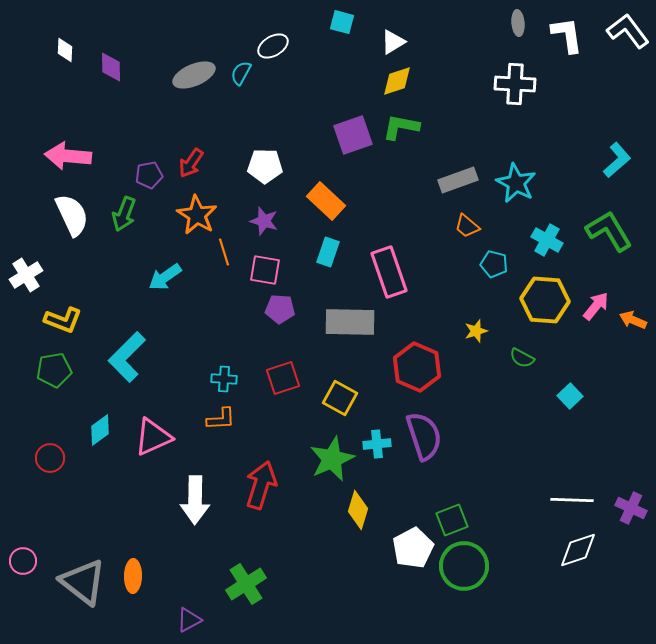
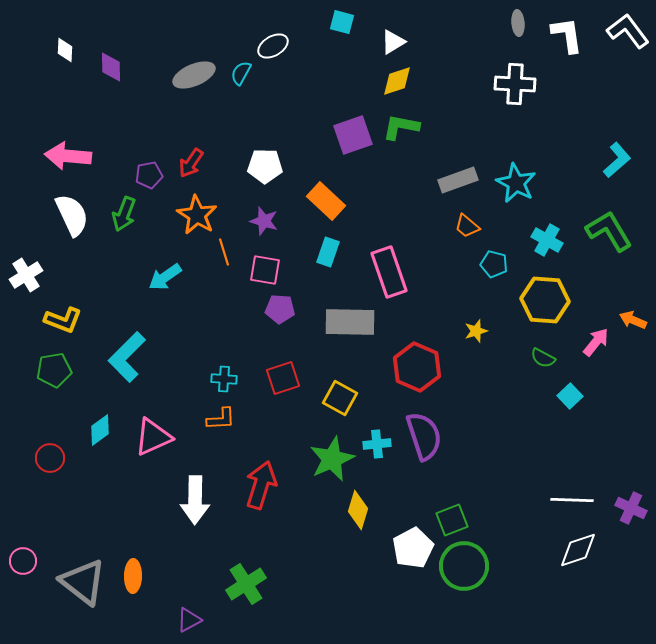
pink arrow at (596, 306): moved 36 px down
green semicircle at (522, 358): moved 21 px right
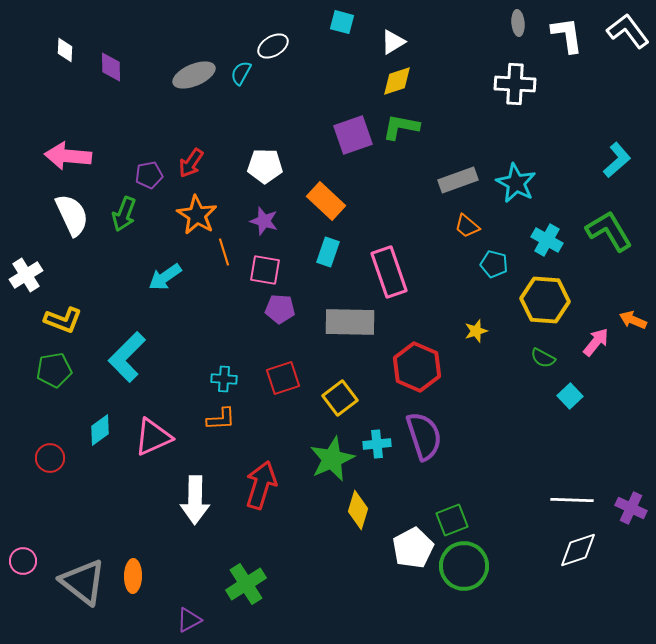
yellow square at (340, 398): rotated 24 degrees clockwise
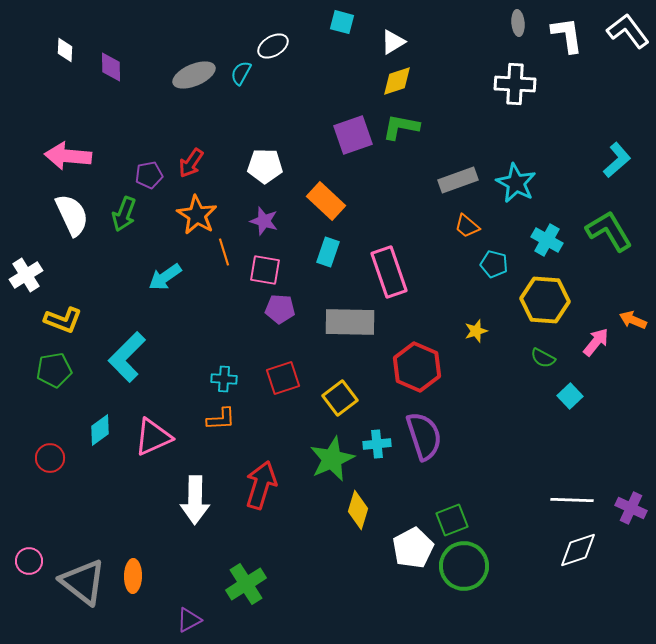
pink circle at (23, 561): moved 6 px right
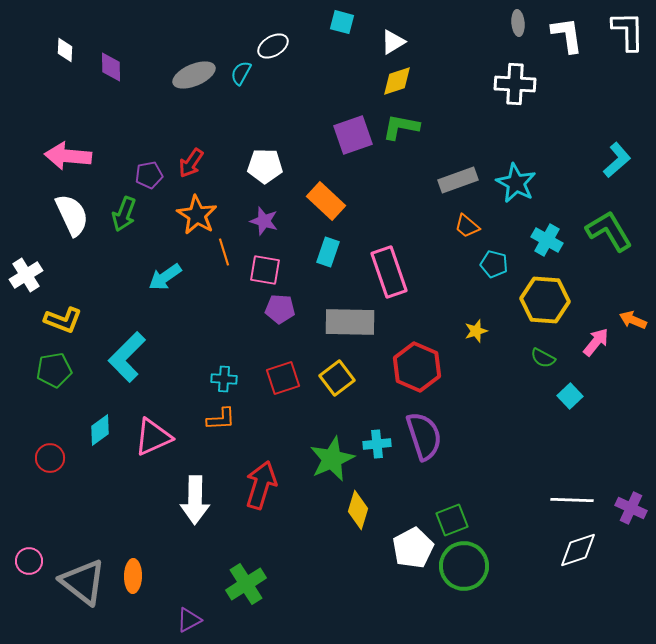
white L-shape at (628, 31): rotated 36 degrees clockwise
yellow square at (340, 398): moved 3 px left, 20 px up
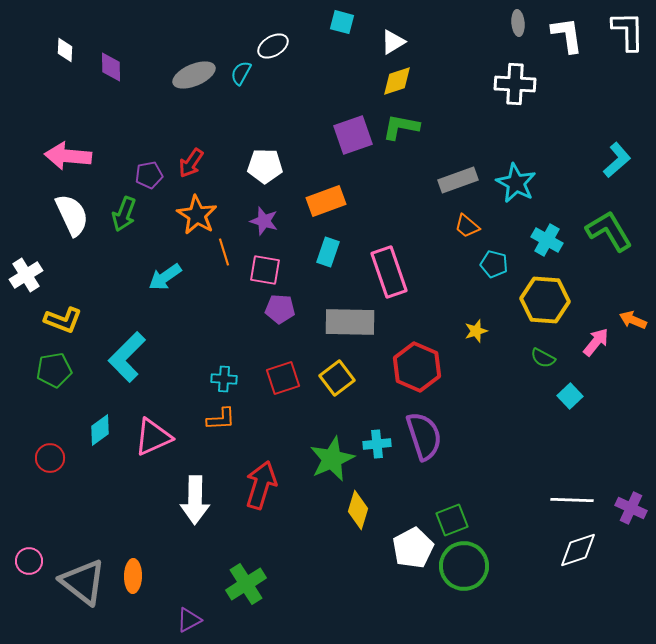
orange rectangle at (326, 201): rotated 63 degrees counterclockwise
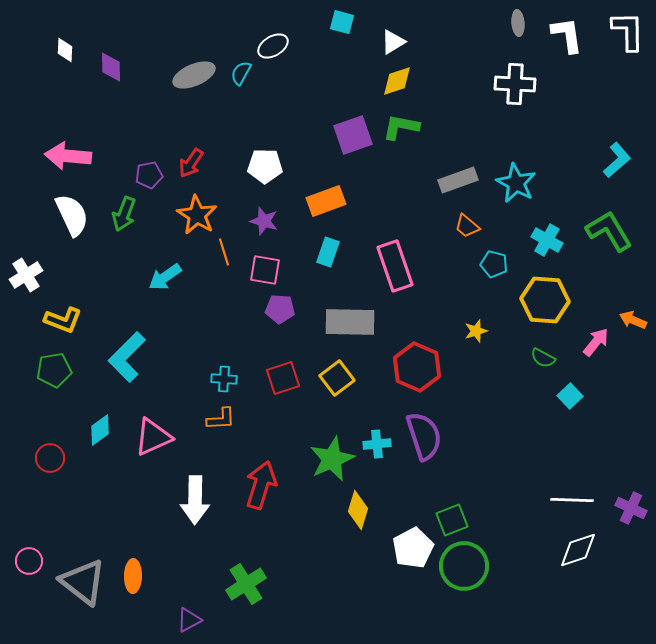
pink rectangle at (389, 272): moved 6 px right, 6 px up
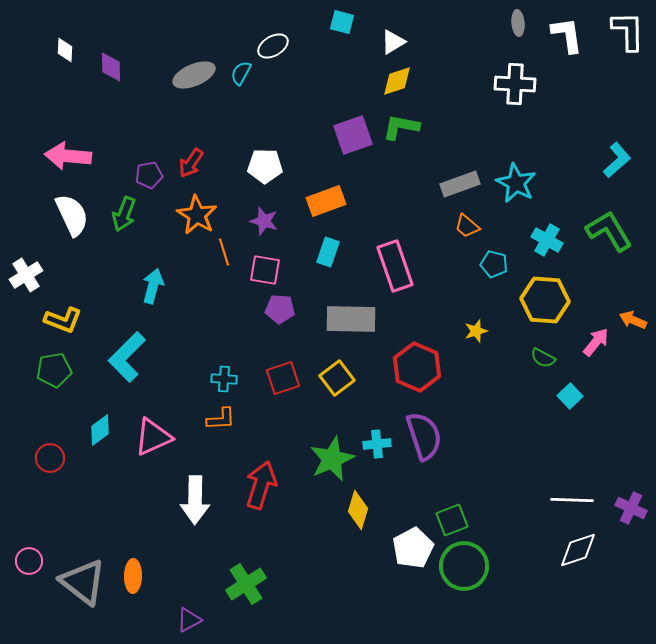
gray rectangle at (458, 180): moved 2 px right, 4 px down
cyan arrow at (165, 277): moved 12 px left, 9 px down; rotated 140 degrees clockwise
gray rectangle at (350, 322): moved 1 px right, 3 px up
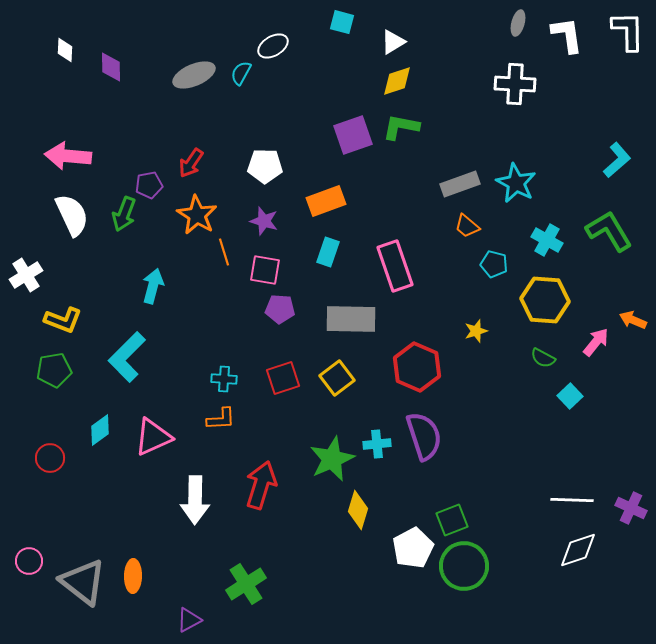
gray ellipse at (518, 23): rotated 20 degrees clockwise
purple pentagon at (149, 175): moved 10 px down
